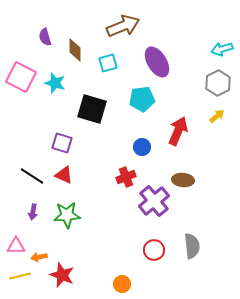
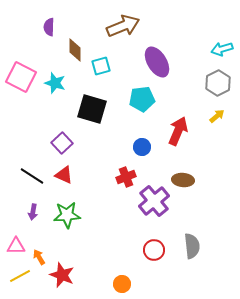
purple semicircle: moved 4 px right, 10 px up; rotated 18 degrees clockwise
cyan square: moved 7 px left, 3 px down
purple square: rotated 30 degrees clockwise
orange arrow: rotated 70 degrees clockwise
yellow line: rotated 15 degrees counterclockwise
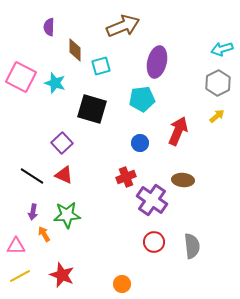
purple ellipse: rotated 44 degrees clockwise
blue circle: moved 2 px left, 4 px up
purple cross: moved 2 px left, 1 px up; rotated 16 degrees counterclockwise
red circle: moved 8 px up
orange arrow: moved 5 px right, 23 px up
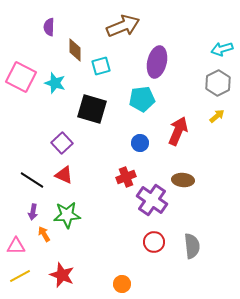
black line: moved 4 px down
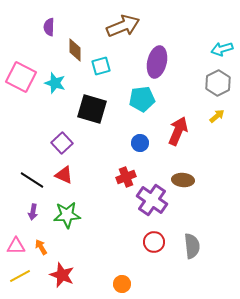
orange arrow: moved 3 px left, 13 px down
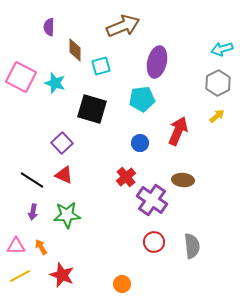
red cross: rotated 18 degrees counterclockwise
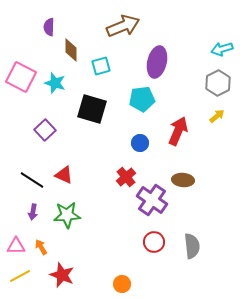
brown diamond: moved 4 px left
purple square: moved 17 px left, 13 px up
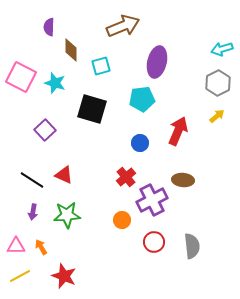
purple cross: rotated 28 degrees clockwise
red star: moved 2 px right, 1 px down
orange circle: moved 64 px up
